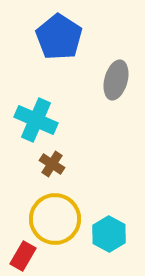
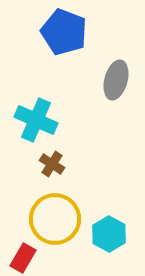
blue pentagon: moved 5 px right, 5 px up; rotated 12 degrees counterclockwise
red rectangle: moved 2 px down
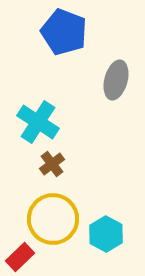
cyan cross: moved 2 px right, 2 px down; rotated 9 degrees clockwise
brown cross: rotated 20 degrees clockwise
yellow circle: moved 2 px left
cyan hexagon: moved 3 px left
red rectangle: moved 3 px left, 1 px up; rotated 16 degrees clockwise
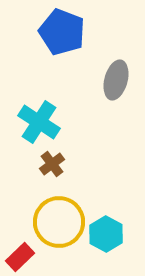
blue pentagon: moved 2 px left
cyan cross: moved 1 px right
yellow circle: moved 6 px right, 3 px down
